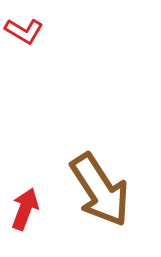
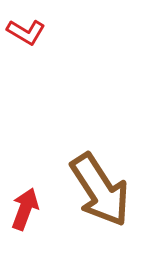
red L-shape: moved 2 px right, 1 px down
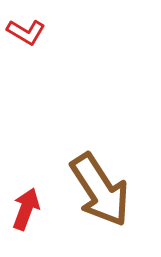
red arrow: moved 1 px right
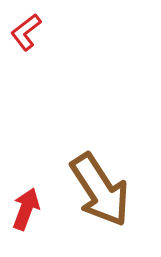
red L-shape: rotated 111 degrees clockwise
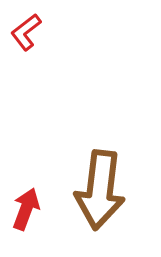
brown arrow: rotated 40 degrees clockwise
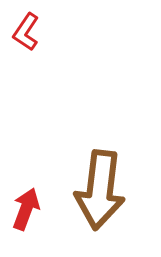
red L-shape: rotated 18 degrees counterclockwise
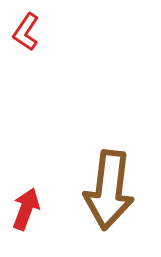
brown arrow: moved 9 px right
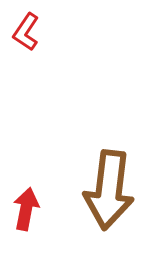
red arrow: rotated 9 degrees counterclockwise
